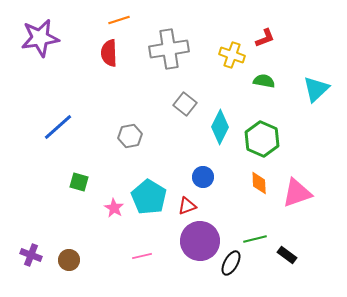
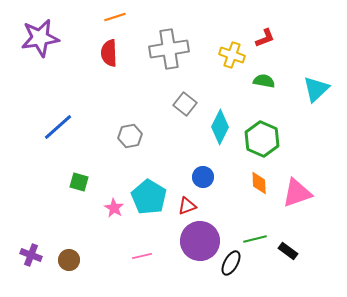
orange line: moved 4 px left, 3 px up
black rectangle: moved 1 px right, 4 px up
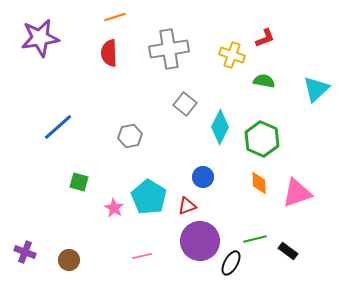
purple cross: moved 6 px left, 3 px up
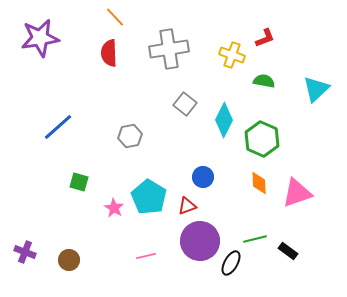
orange line: rotated 65 degrees clockwise
cyan diamond: moved 4 px right, 7 px up
pink line: moved 4 px right
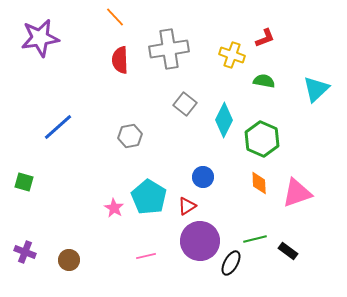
red semicircle: moved 11 px right, 7 px down
green square: moved 55 px left
red triangle: rotated 12 degrees counterclockwise
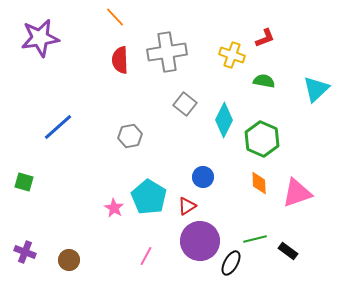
gray cross: moved 2 px left, 3 px down
pink line: rotated 48 degrees counterclockwise
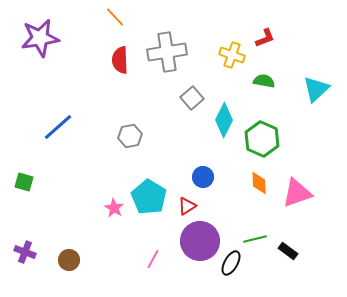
gray square: moved 7 px right, 6 px up; rotated 10 degrees clockwise
pink line: moved 7 px right, 3 px down
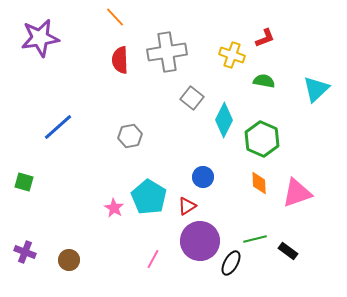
gray square: rotated 10 degrees counterclockwise
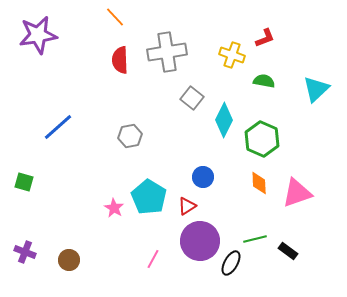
purple star: moved 2 px left, 3 px up
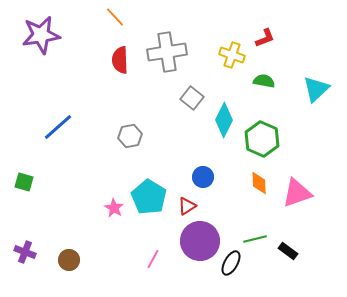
purple star: moved 3 px right
